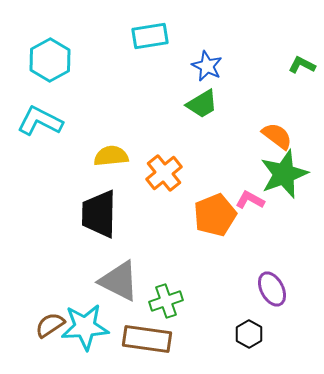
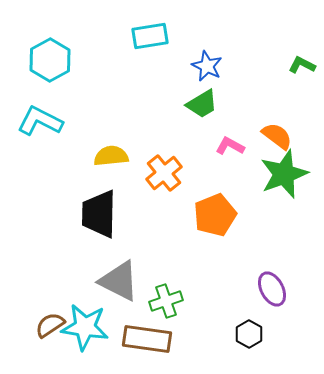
pink L-shape: moved 20 px left, 54 px up
cyan star: rotated 12 degrees clockwise
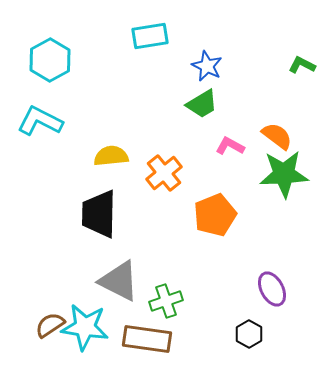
green star: rotated 18 degrees clockwise
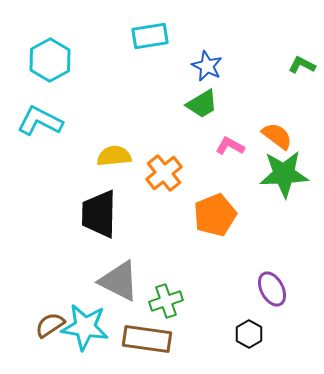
yellow semicircle: moved 3 px right
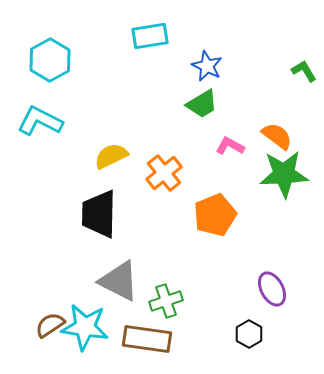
green L-shape: moved 2 px right, 6 px down; rotated 32 degrees clockwise
yellow semicircle: moved 3 px left; rotated 20 degrees counterclockwise
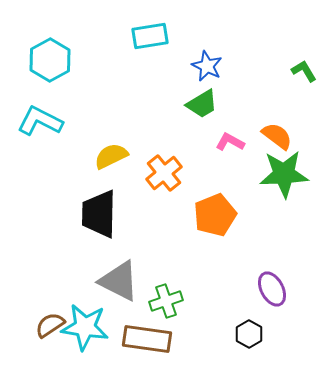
pink L-shape: moved 4 px up
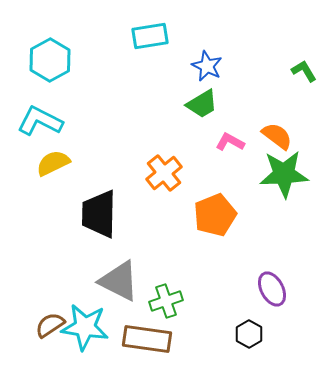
yellow semicircle: moved 58 px left, 7 px down
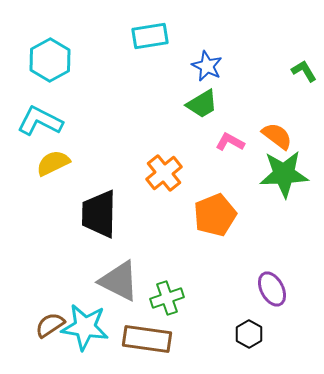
green cross: moved 1 px right, 3 px up
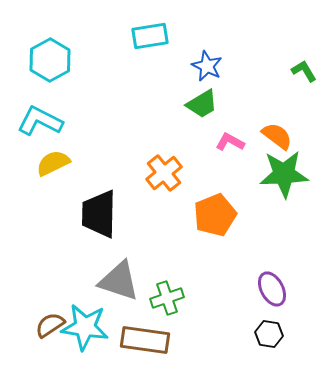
gray triangle: rotated 9 degrees counterclockwise
black hexagon: moved 20 px right; rotated 20 degrees counterclockwise
brown rectangle: moved 2 px left, 1 px down
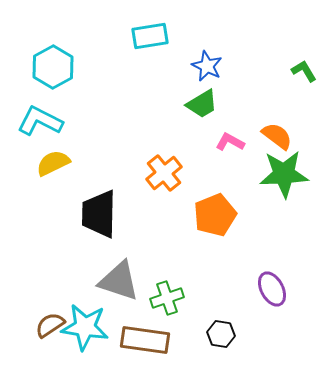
cyan hexagon: moved 3 px right, 7 px down
black hexagon: moved 48 px left
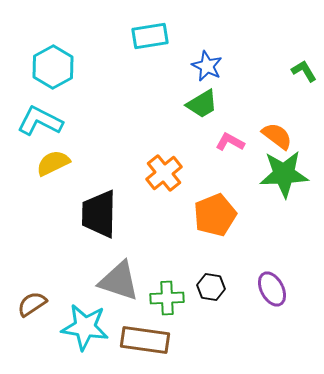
green cross: rotated 16 degrees clockwise
brown semicircle: moved 18 px left, 21 px up
black hexagon: moved 10 px left, 47 px up
